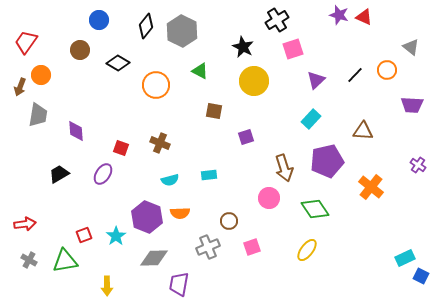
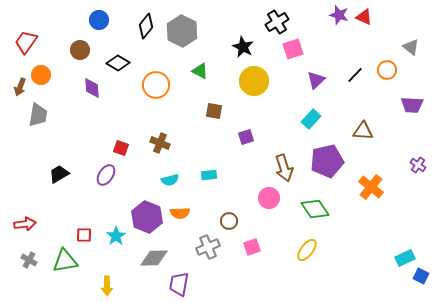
black cross at (277, 20): moved 2 px down
purple diamond at (76, 131): moved 16 px right, 43 px up
purple ellipse at (103, 174): moved 3 px right, 1 px down
red square at (84, 235): rotated 21 degrees clockwise
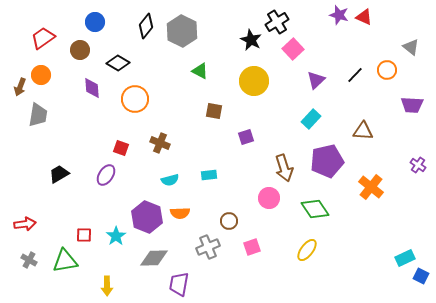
blue circle at (99, 20): moved 4 px left, 2 px down
red trapezoid at (26, 42): moved 17 px right, 4 px up; rotated 20 degrees clockwise
black star at (243, 47): moved 8 px right, 7 px up
pink square at (293, 49): rotated 25 degrees counterclockwise
orange circle at (156, 85): moved 21 px left, 14 px down
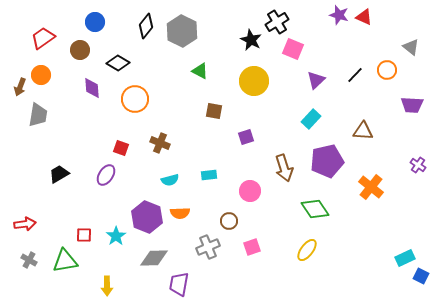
pink square at (293, 49): rotated 25 degrees counterclockwise
pink circle at (269, 198): moved 19 px left, 7 px up
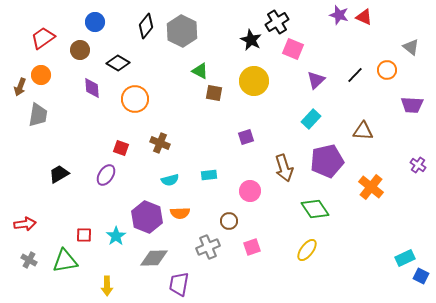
brown square at (214, 111): moved 18 px up
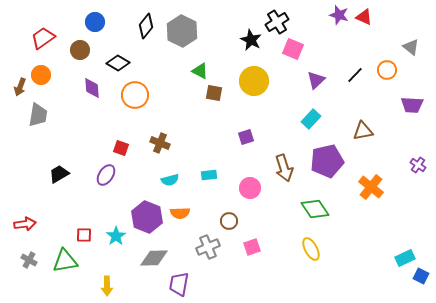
orange circle at (135, 99): moved 4 px up
brown triangle at (363, 131): rotated 15 degrees counterclockwise
pink circle at (250, 191): moved 3 px up
yellow ellipse at (307, 250): moved 4 px right, 1 px up; rotated 65 degrees counterclockwise
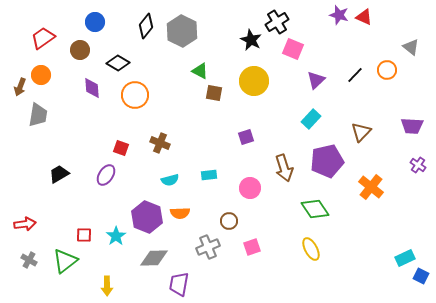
purple trapezoid at (412, 105): moved 21 px down
brown triangle at (363, 131): moved 2 px left, 1 px down; rotated 35 degrees counterclockwise
green triangle at (65, 261): rotated 28 degrees counterclockwise
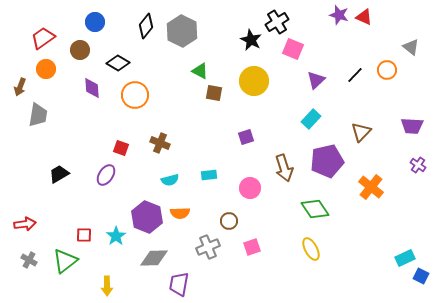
orange circle at (41, 75): moved 5 px right, 6 px up
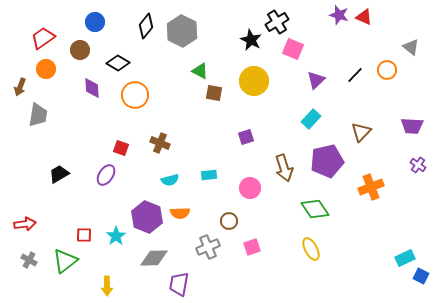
orange cross at (371, 187): rotated 30 degrees clockwise
